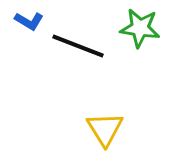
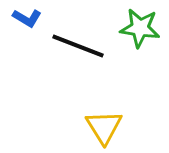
blue L-shape: moved 2 px left, 3 px up
yellow triangle: moved 1 px left, 2 px up
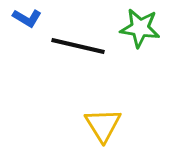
black line: rotated 8 degrees counterclockwise
yellow triangle: moved 1 px left, 2 px up
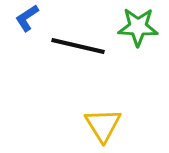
blue L-shape: rotated 116 degrees clockwise
green star: moved 2 px left, 1 px up; rotated 6 degrees counterclockwise
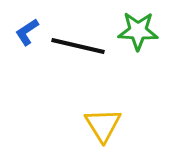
blue L-shape: moved 14 px down
green star: moved 4 px down
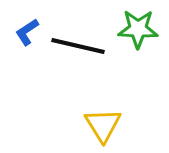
green star: moved 2 px up
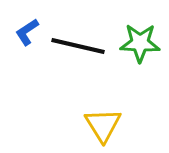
green star: moved 2 px right, 14 px down
